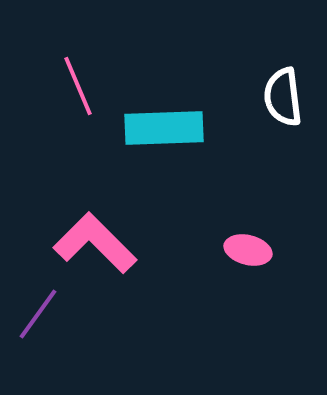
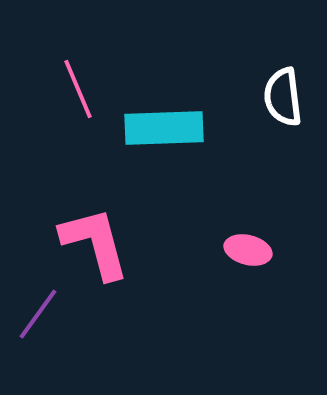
pink line: moved 3 px down
pink L-shape: rotated 30 degrees clockwise
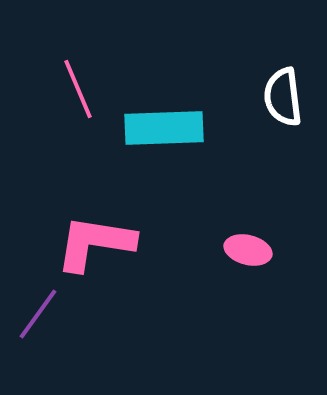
pink L-shape: rotated 66 degrees counterclockwise
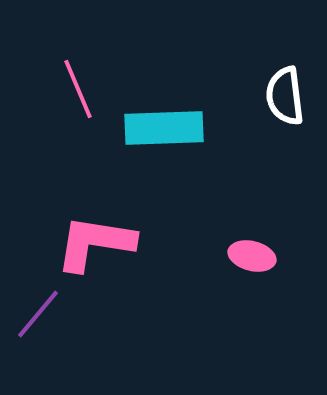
white semicircle: moved 2 px right, 1 px up
pink ellipse: moved 4 px right, 6 px down
purple line: rotated 4 degrees clockwise
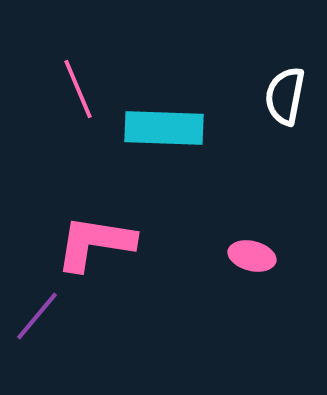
white semicircle: rotated 18 degrees clockwise
cyan rectangle: rotated 4 degrees clockwise
purple line: moved 1 px left, 2 px down
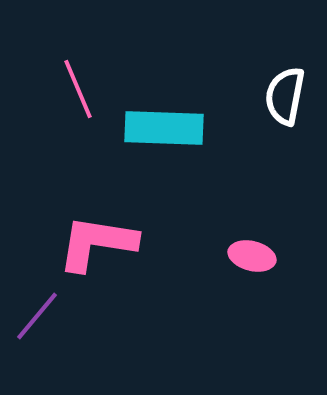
pink L-shape: moved 2 px right
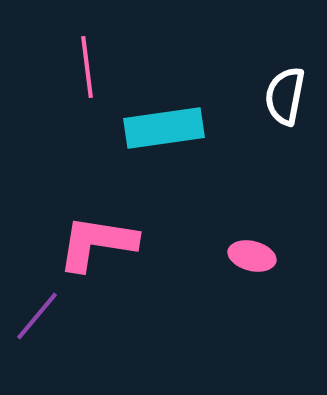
pink line: moved 9 px right, 22 px up; rotated 16 degrees clockwise
cyan rectangle: rotated 10 degrees counterclockwise
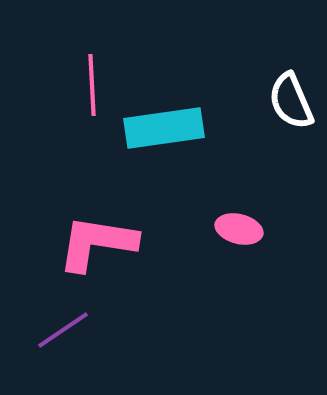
pink line: moved 5 px right, 18 px down; rotated 4 degrees clockwise
white semicircle: moved 6 px right, 5 px down; rotated 34 degrees counterclockwise
pink ellipse: moved 13 px left, 27 px up
purple line: moved 26 px right, 14 px down; rotated 16 degrees clockwise
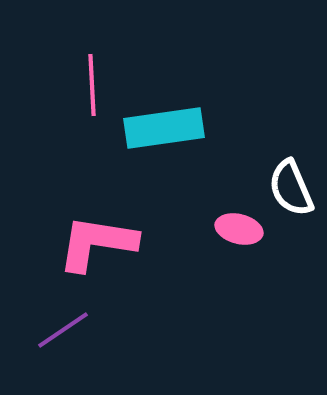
white semicircle: moved 87 px down
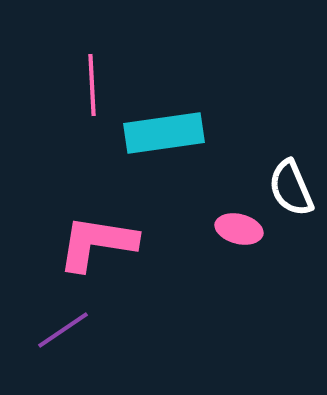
cyan rectangle: moved 5 px down
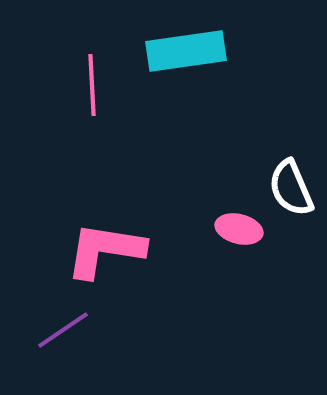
cyan rectangle: moved 22 px right, 82 px up
pink L-shape: moved 8 px right, 7 px down
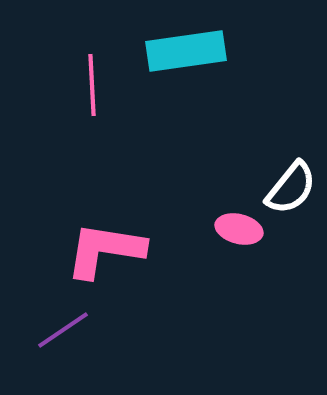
white semicircle: rotated 118 degrees counterclockwise
